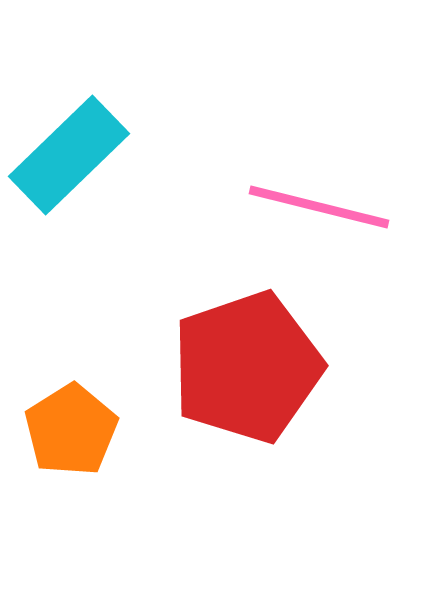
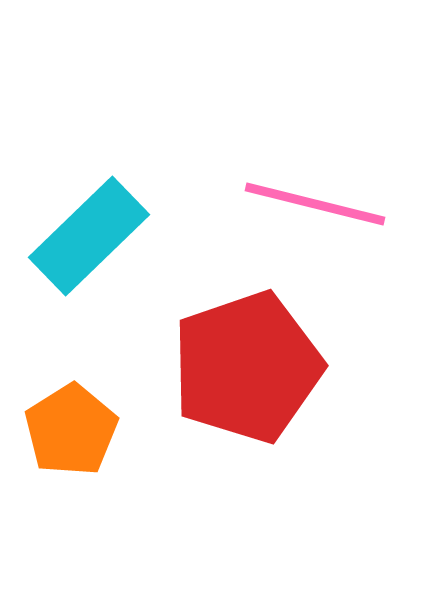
cyan rectangle: moved 20 px right, 81 px down
pink line: moved 4 px left, 3 px up
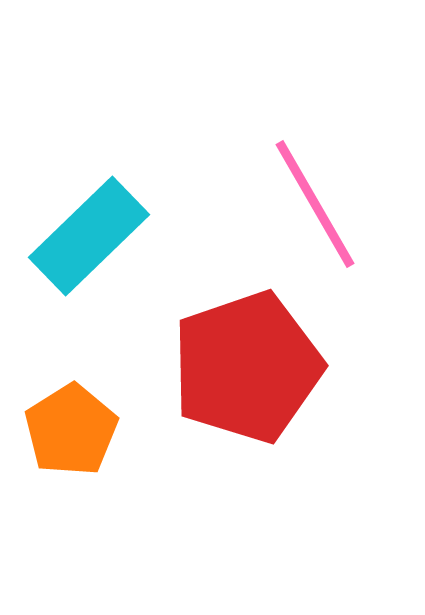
pink line: rotated 46 degrees clockwise
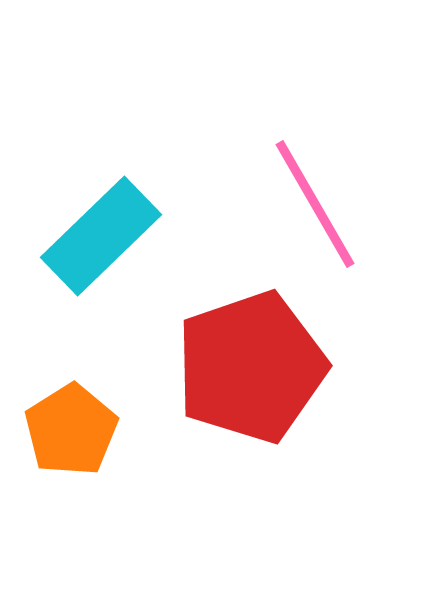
cyan rectangle: moved 12 px right
red pentagon: moved 4 px right
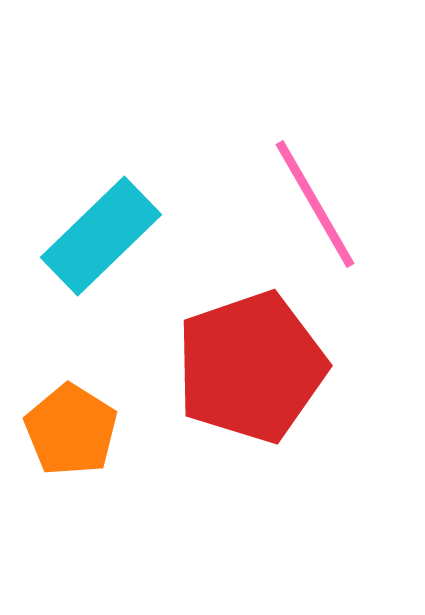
orange pentagon: rotated 8 degrees counterclockwise
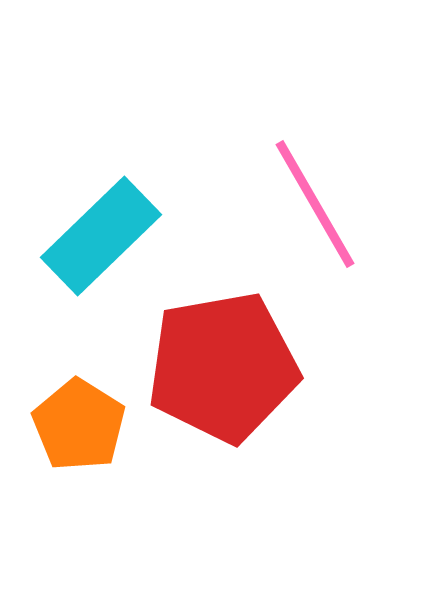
red pentagon: moved 28 px left; rotated 9 degrees clockwise
orange pentagon: moved 8 px right, 5 px up
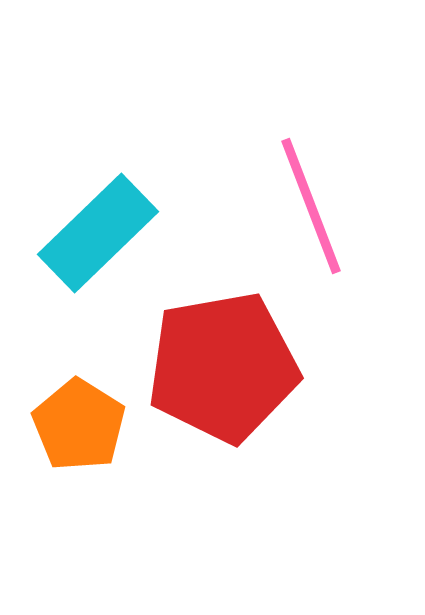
pink line: moved 4 px left, 2 px down; rotated 9 degrees clockwise
cyan rectangle: moved 3 px left, 3 px up
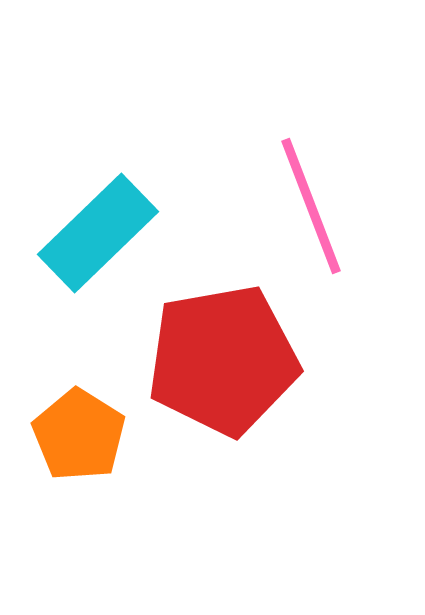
red pentagon: moved 7 px up
orange pentagon: moved 10 px down
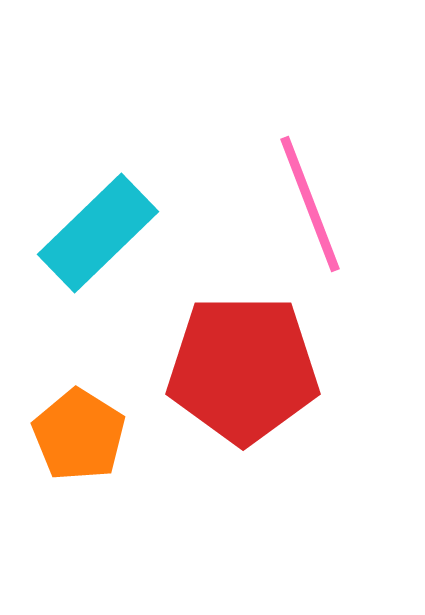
pink line: moved 1 px left, 2 px up
red pentagon: moved 20 px right, 9 px down; rotated 10 degrees clockwise
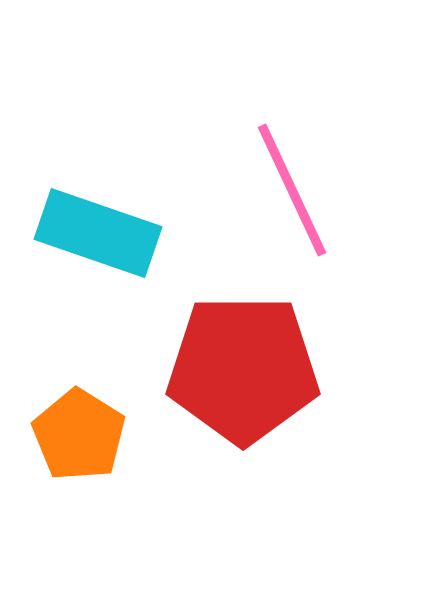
pink line: moved 18 px left, 14 px up; rotated 4 degrees counterclockwise
cyan rectangle: rotated 63 degrees clockwise
